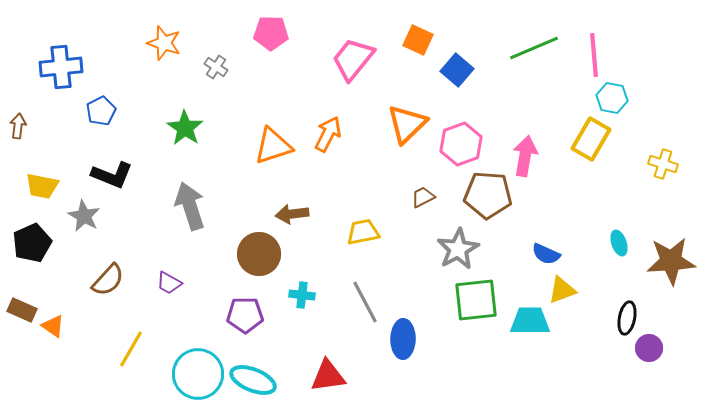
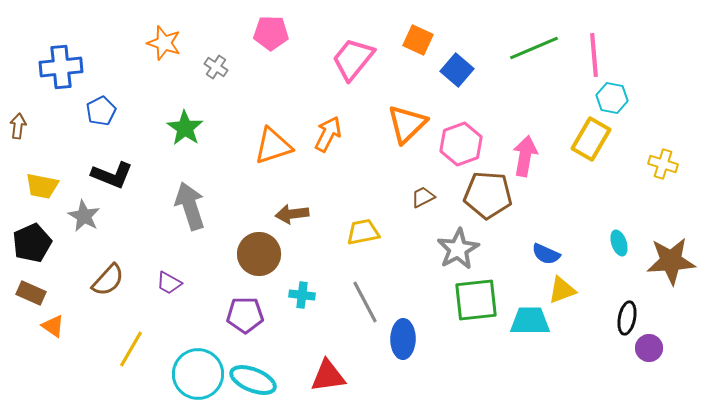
brown rectangle at (22, 310): moved 9 px right, 17 px up
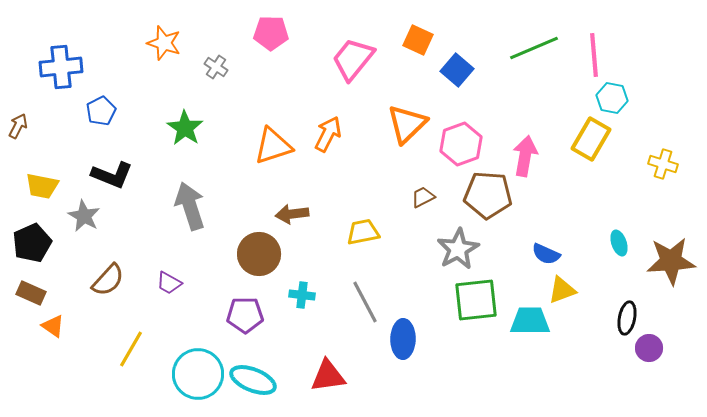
brown arrow at (18, 126): rotated 20 degrees clockwise
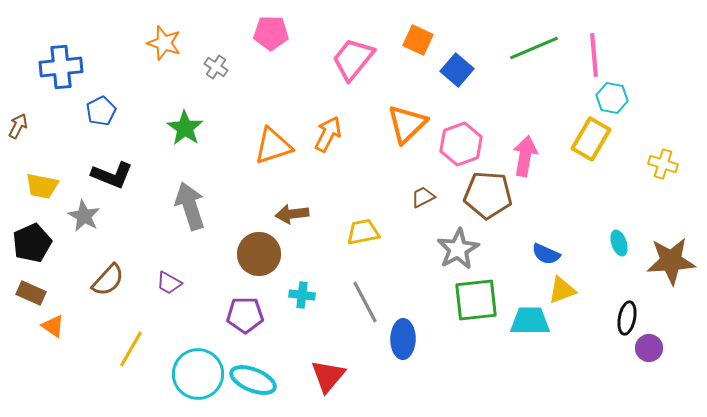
red triangle at (328, 376): rotated 42 degrees counterclockwise
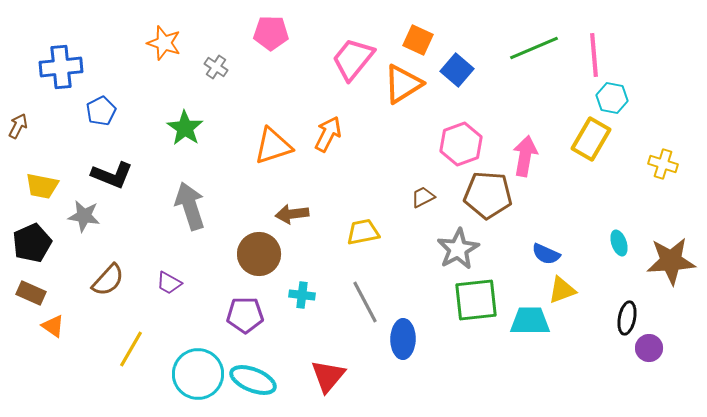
orange triangle at (407, 124): moved 4 px left, 40 px up; rotated 12 degrees clockwise
gray star at (84, 216): rotated 20 degrees counterclockwise
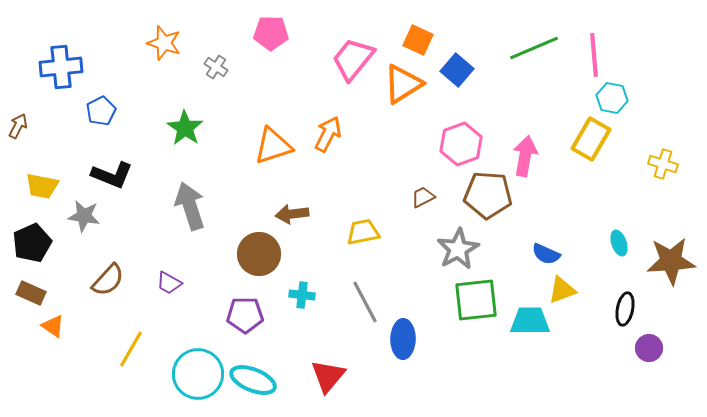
black ellipse at (627, 318): moved 2 px left, 9 px up
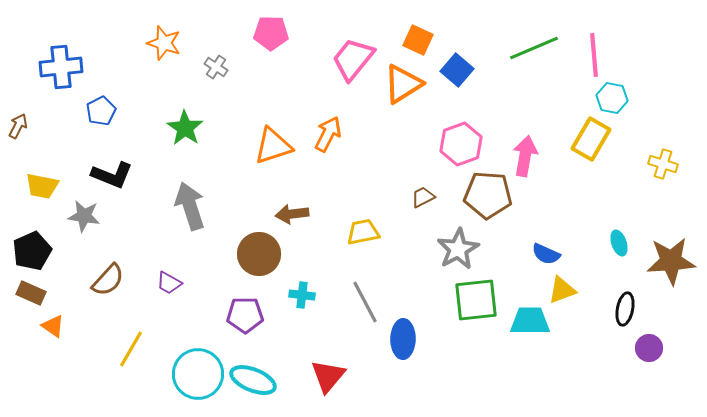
black pentagon at (32, 243): moved 8 px down
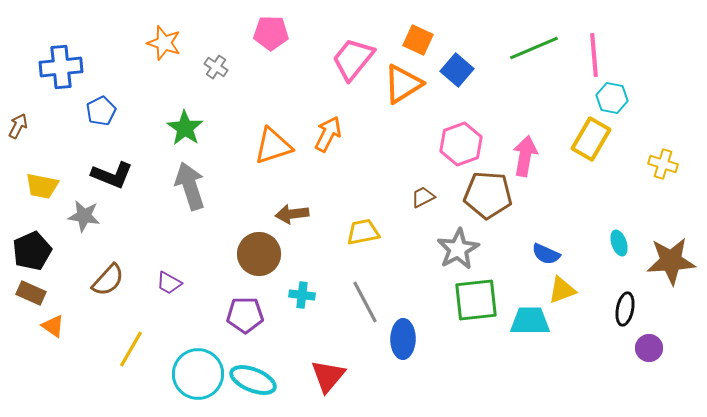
gray arrow at (190, 206): moved 20 px up
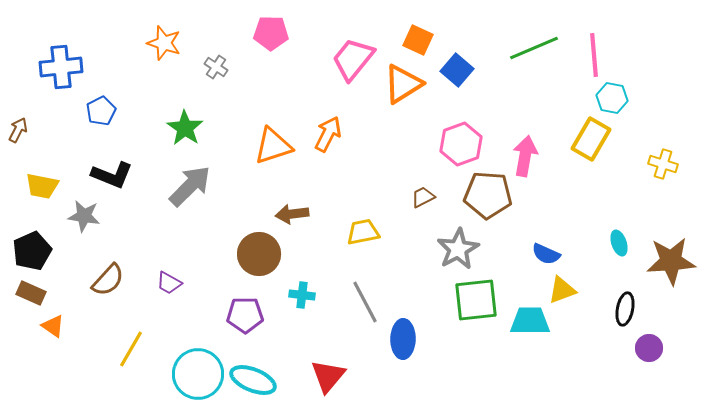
brown arrow at (18, 126): moved 4 px down
gray arrow at (190, 186): rotated 63 degrees clockwise
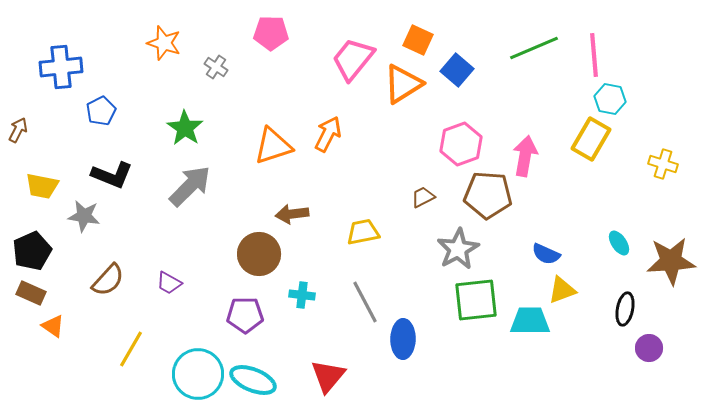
cyan hexagon at (612, 98): moved 2 px left, 1 px down
cyan ellipse at (619, 243): rotated 15 degrees counterclockwise
